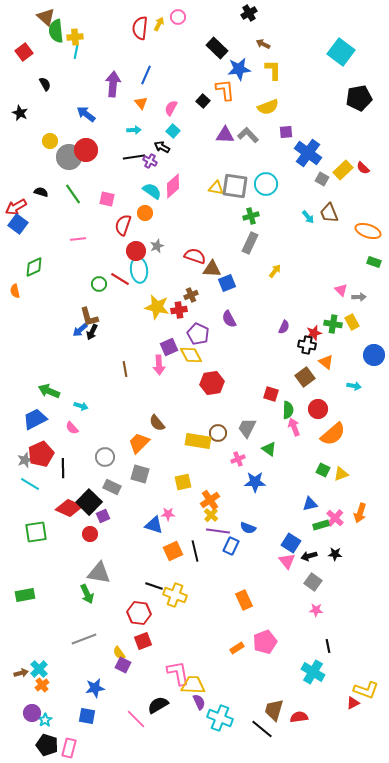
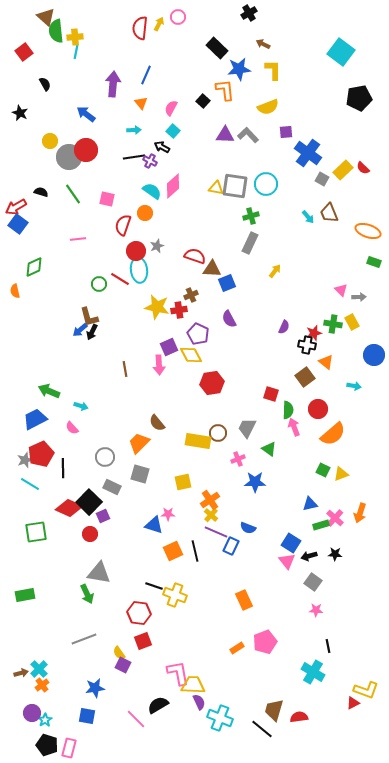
purple line at (218, 531): moved 2 px left, 1 px down; rotated 15 degrees clockwise
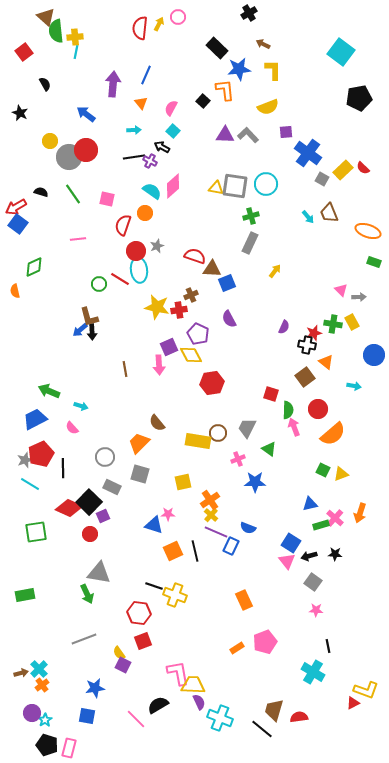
black arrow at (92, 332): rotated 28 degrees counterclockwise
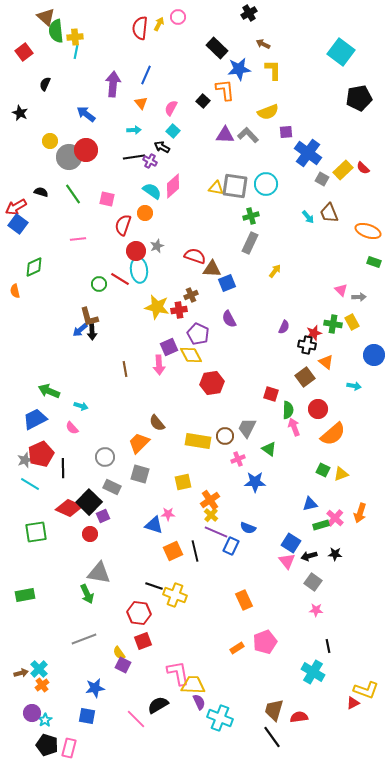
black semicircle at (45, 84): rotated 128 degrees counterclockwise
yellow semicircle at (268, 107): moved 5 px down
brown circle at (218, 433): moved 7 px right, 3 px down
black line at (262, 729): moved 10 px right, 8 px down; rotated 15 degrees clockwise
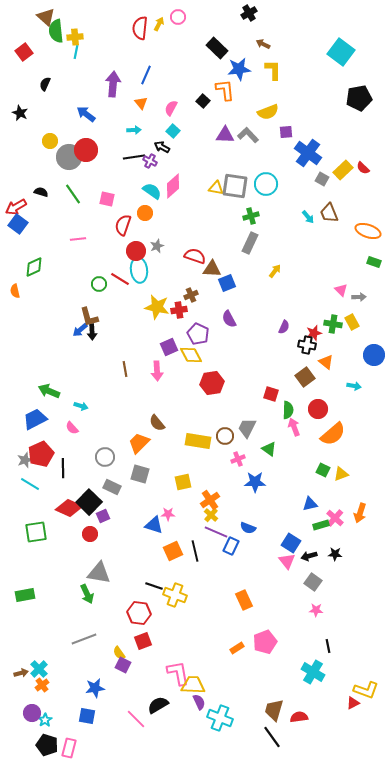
pink arrow at (159, 365): moved 2 px left, 6 px down
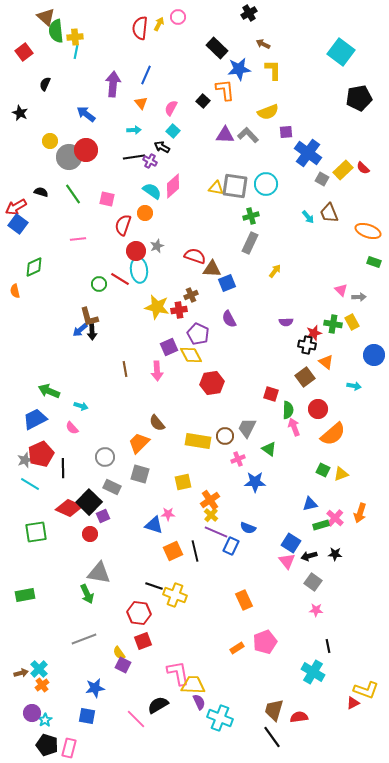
purple semicircle at (284, 327): moved 2 px right, 5 px up; rotated 64 degrees clockwise
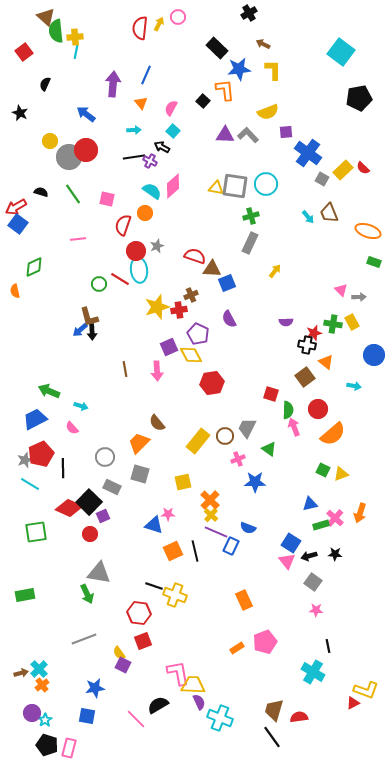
yellow star at (157, 307): rotated 30 degrees counterclockwise
yellow rectangle at (198, 441): rotated 60 degrees counterclockwise
orange cross at (210, 500): rotated 12 degrees counterclockwise
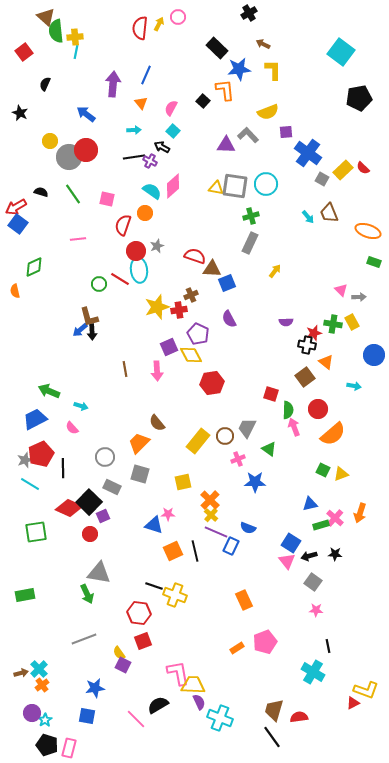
purple triangle at (225, 135): moved 1 px right, 10 px down
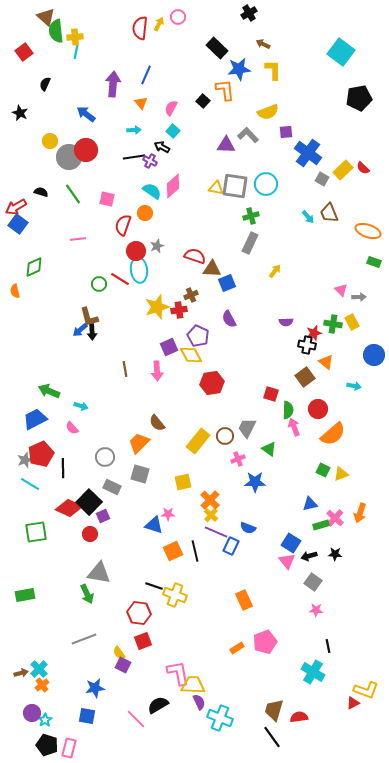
purple pentagon at (198, 334): moved 2 px down
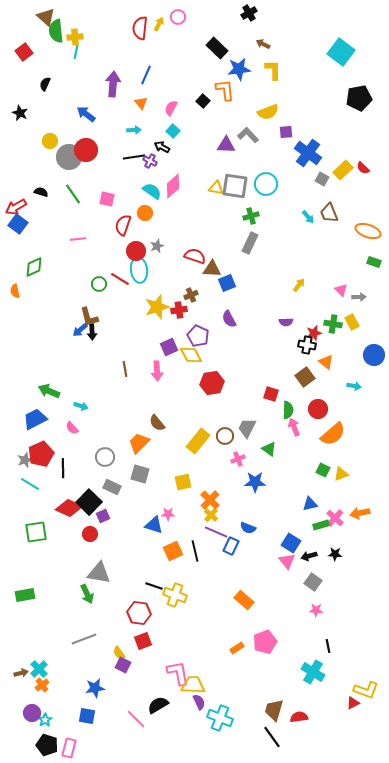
yellow arrow at (275, 271): moved 24 px right, 14 px down
orange arrow at (360, 513): rotated 60 degrees clockwise
orange rectangle at (244, 600): rotated 24 degrees counterclockwise
